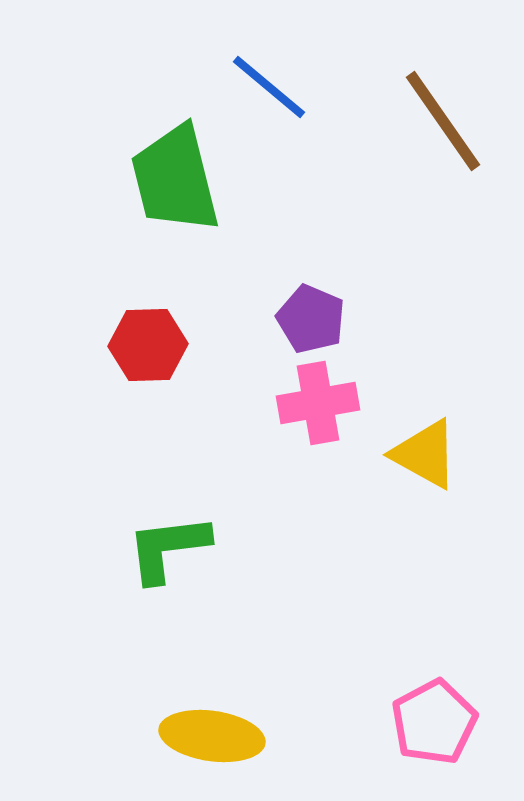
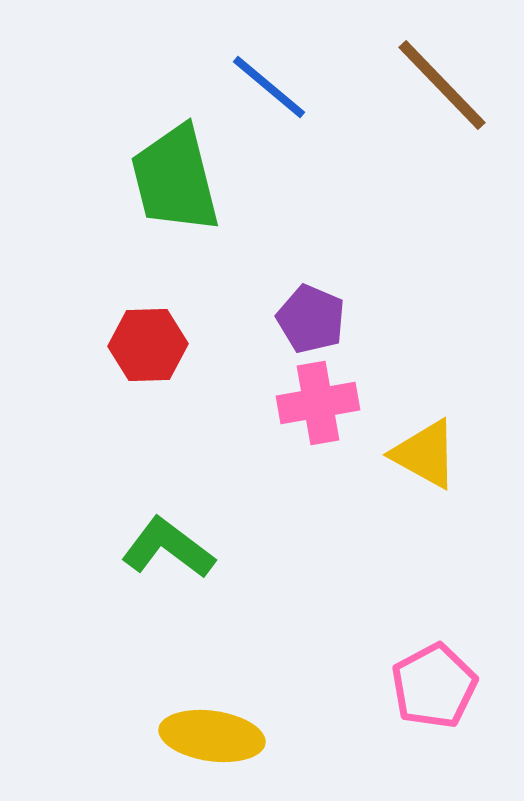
brown line: moved 1 px left, 36 px up; rotated 9 degrees counterclockwise
green L-shape: rotated 44 degrees clockwise
pink pentagon: moved 36 px up
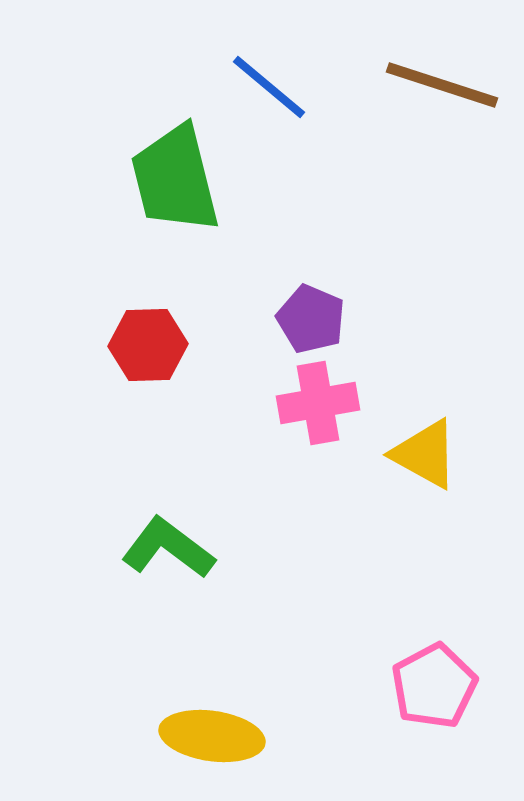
brown line: rotated 28 degrees counterclockwise
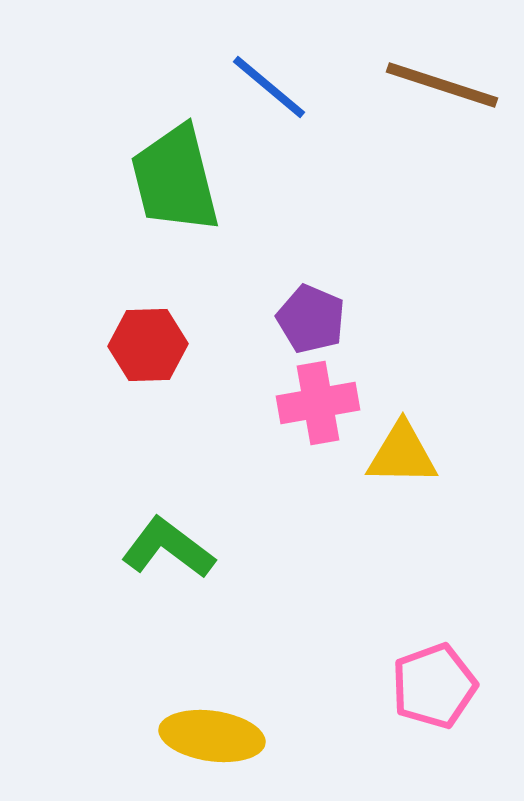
yellow triangle: moved 23 px left; rotated 28 degrees counterclockwise
pink pentagon: rotated 8 degrees clockwise
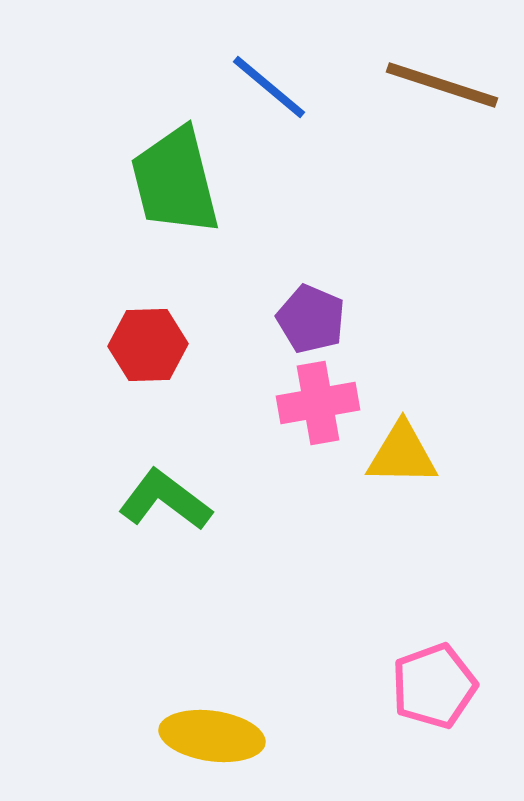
green trapezoid: moved 2 px down
green L-shape: moved 3 px left, 48 px up
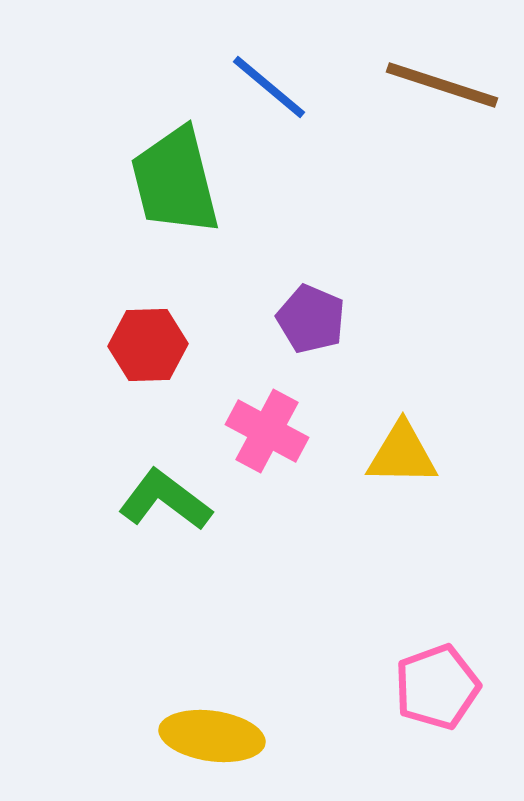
pink cross: moved 51 px left, 28 px down; rotated 38 degrees clockwise
pink pentagon: moved 3 px right, 1 px down
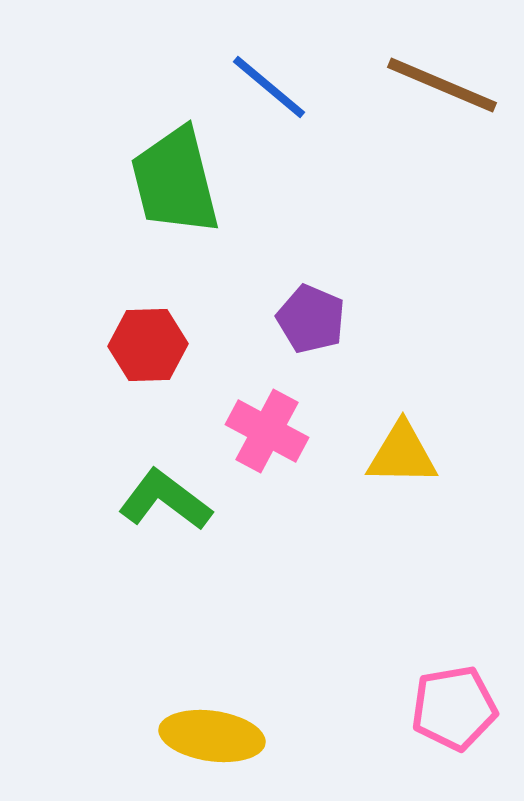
brown line: rotated 5 degrees clockwise
pink pentagon: moved 17 px right, 21 px down; rotated 10 degrees clockwise
